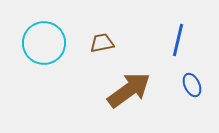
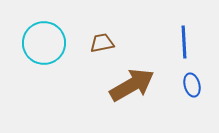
blue line: moved 6 px right, 2 px down; rotated 16 degrees counterclockwise
blue ellipse: rotated 10 degrees clockwise
brown arrow: moved 3 px right, 5 px up; rotated 6 degrees clockwise
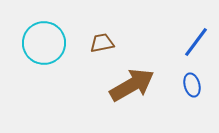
blue line: moved 12 px right; rotated 40 degrees clockwise
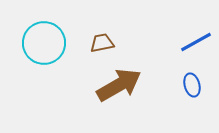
blue line: rotated 24 degrees clockwise
brown arrow: moved 13 px left
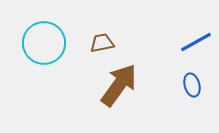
brown arrow: rotated 24 degrees counterclockwise
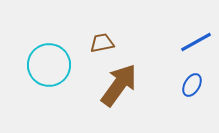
cyan circle: moved 5 px right, 22 px down
blue ellipse: rotated 45 degrees clockwise
